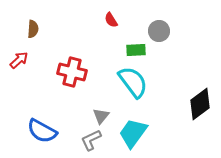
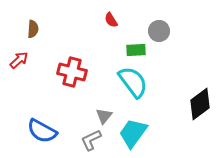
gray triangle: moved 3 px right
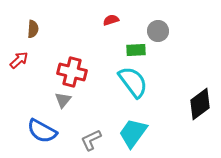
red semicircle: rotated 105 degrees clockwise
gray circle: moved 1 px left
gray triangle: moved 41 px left, 16 px up
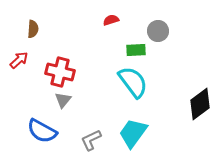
red cross: moved 12 px left
